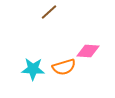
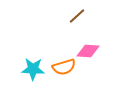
brown line: moved 28 px right, 4 px down
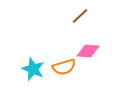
brown line: moved 3 px right
cyan star: rotated 20 degrees clockwise
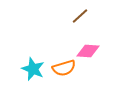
orange semicircle: moved 1 px down
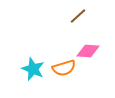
brown line: moved 2 px left
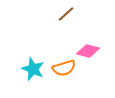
brown line: moved 12 px left, 2 px up
pink diamond: rotated 10 degrees clockwise
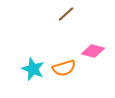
pink diamond: moved 5 px right
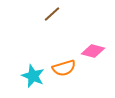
brown line: moved 14 px left
cyan star: moved 7 px down
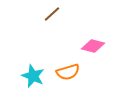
pink diamond: moved 5 px up
orange semicircle: moved 4 px right, 4 px down
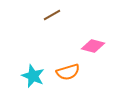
brown line: moved 1 px down; rotated 12 degrees clockwise
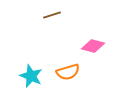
brown line: rotated 12 degrees clockwise
cyan star: moved 2 px left
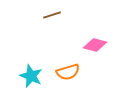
pink diamond: moved 2 px right, 1 px up
